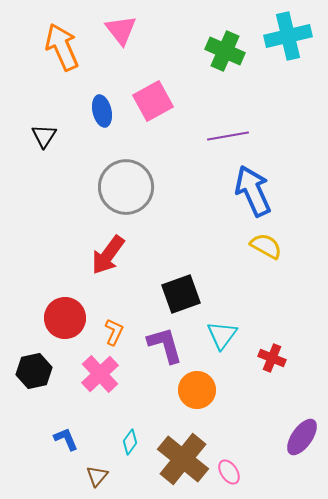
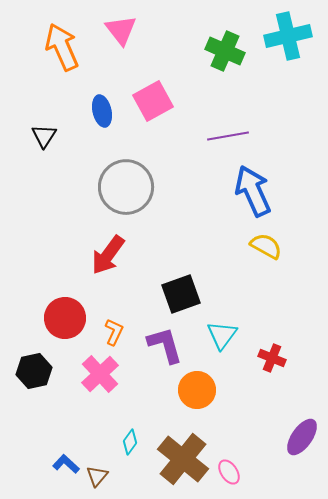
blue L-shape: moved 25 px down; rotated 24 degrees counterclockwise
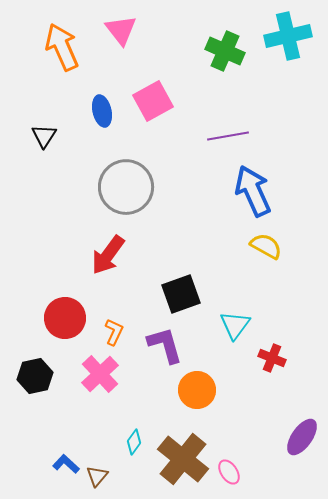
cyan triangle: moved 13 px right, 10 px up
black hexagon: moved 1 px right, 5 px down
cyan diamond: moved 4 px right
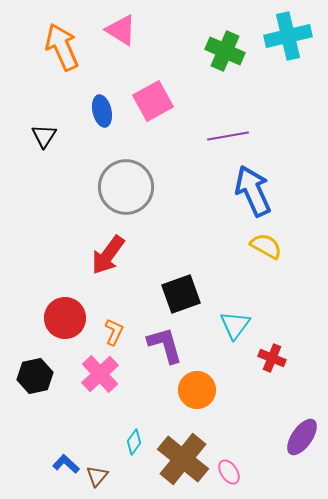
pink triangle: rotated 20 degrees counterclockwise
